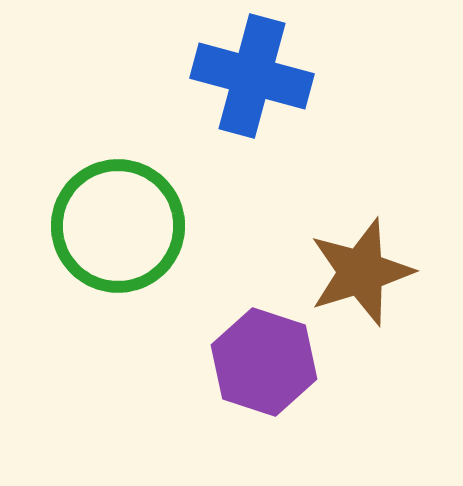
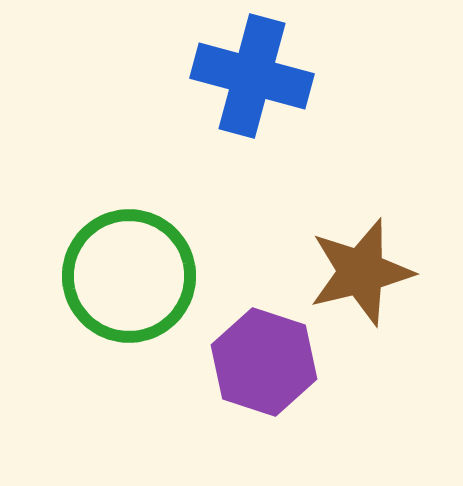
green circle: moved 11 px right, 50 px down
brown star: rotated 3 degrees clockwise
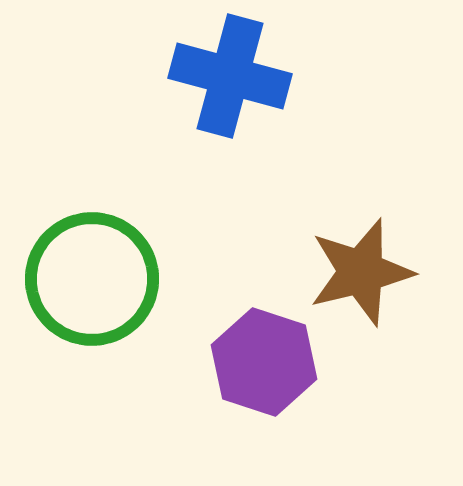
blue cross: moved 22 px left
green circle: moved 37 px left, 3 px down
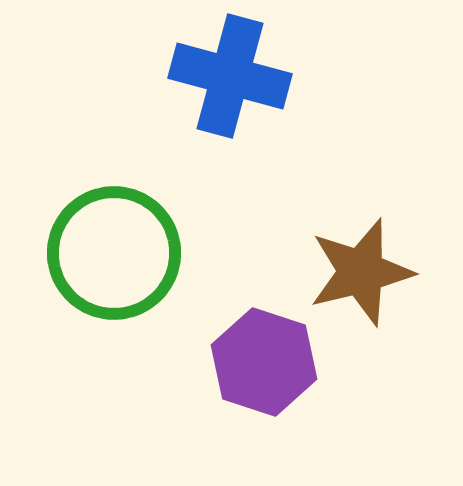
green circle: moved 22 px right, 26 px up
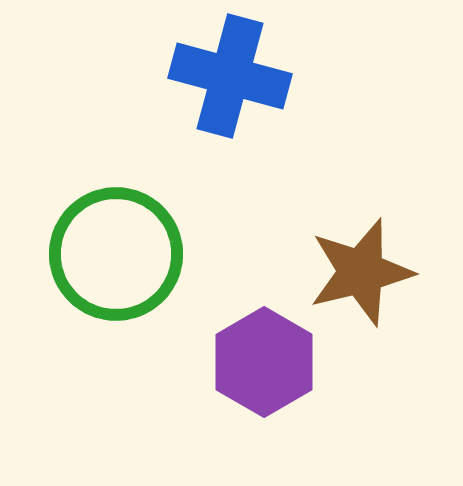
green circle: moved 2 px right, 1 px down
purple hexagon: rotated 12 degrees clockwise
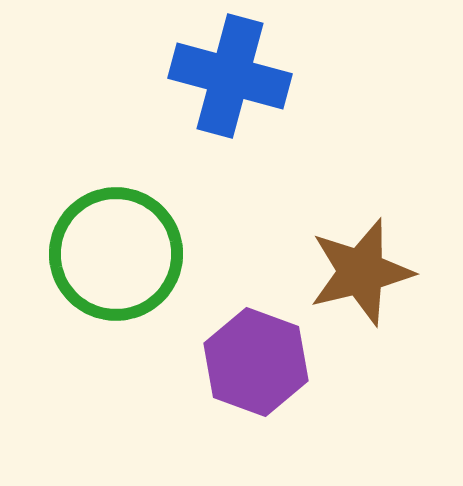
purple hexagon: moved 8 px left; rotated 10 degrees counterclockwise
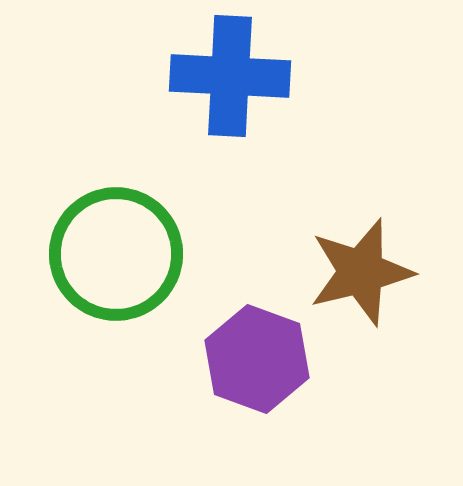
blue cross: rotated 12 degrees counterclockwise
purple hexagon: moved 1 px right, 3 px up
